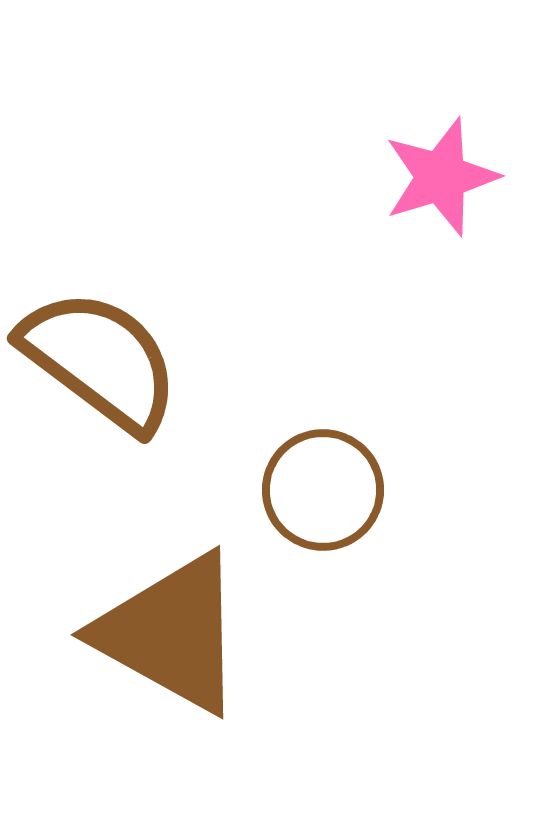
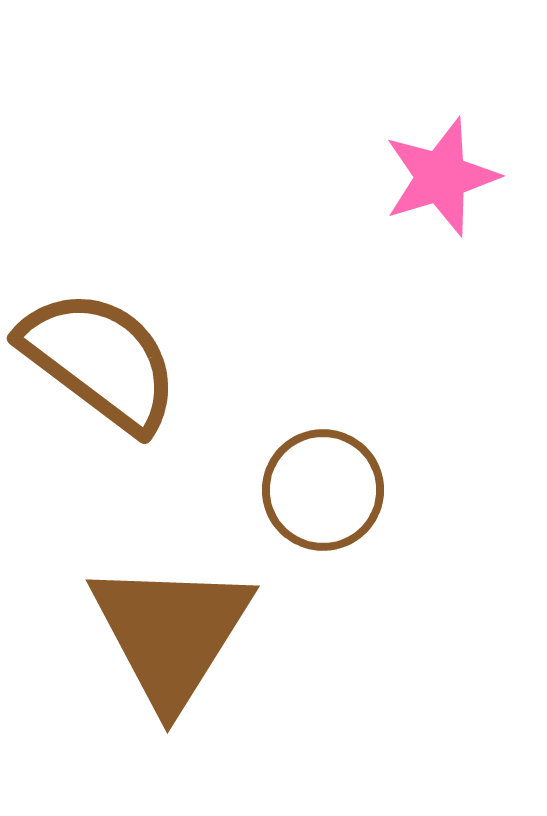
brown triangle: rotated 33 degrees clockwise
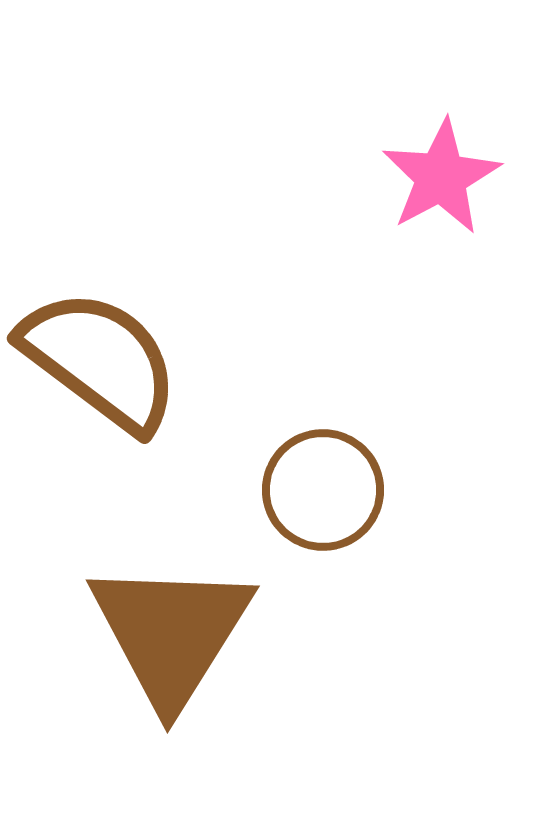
pink star: rotated 11 degrees counterclockwise
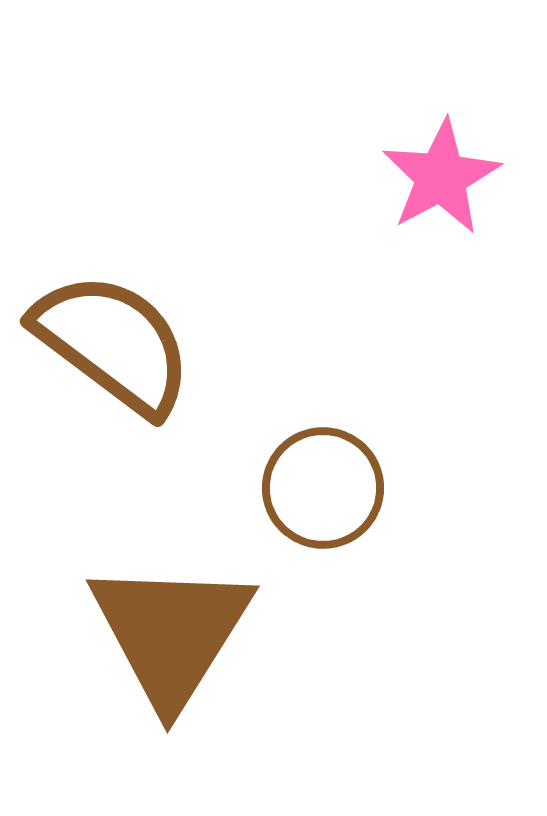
brown semicircle: moved 13 px right, 17 px up
brown circle: moved 2 px up
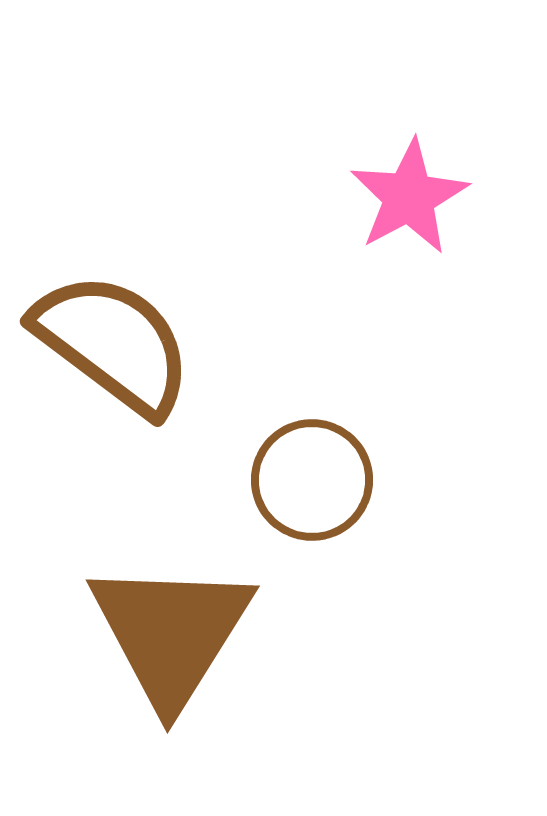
pink star: moved 32 px left, 20 px down
brown circle: moved 11 px left, 8 px up
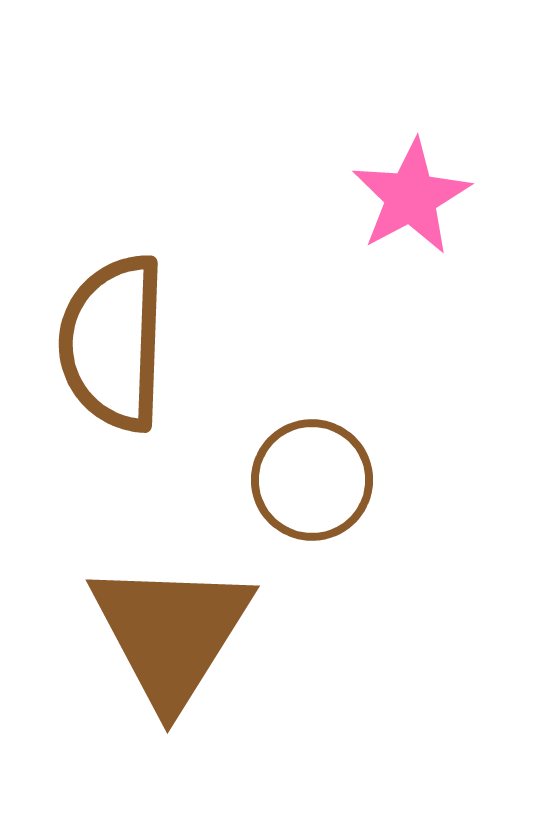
pink star: moved 2 px right
brown semicircle: rotated 125 degrees counterclockwise
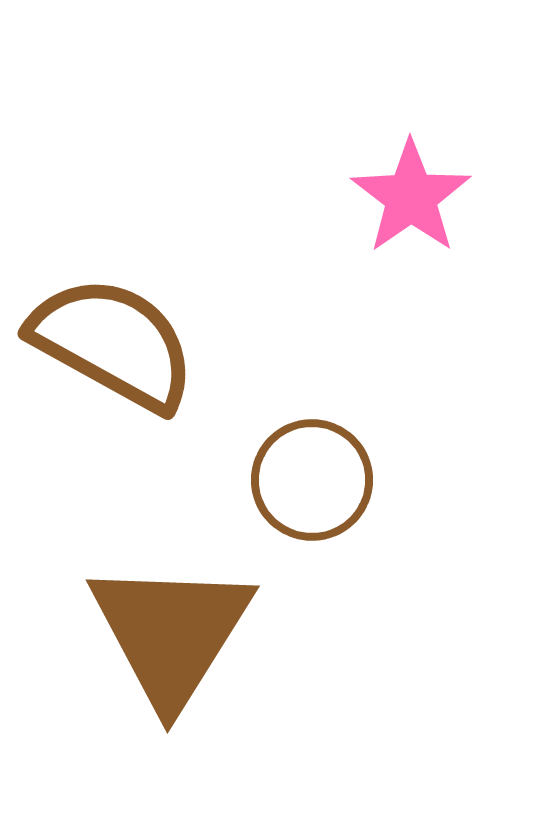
pink star: rotated 7 degrees counterclockwise
brown semicircle: rotated 117 degrees clockwise
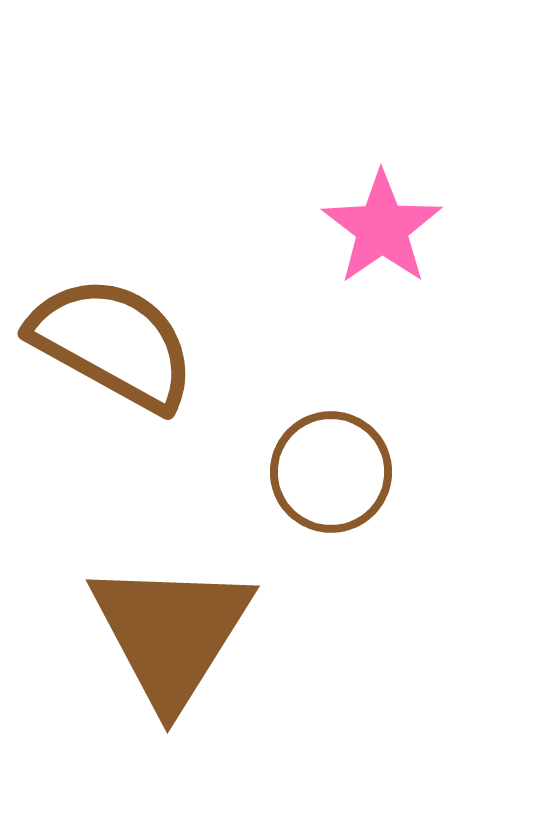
pink star: moved 29 px left, 31 px down
brown circle: moved 19 px right, 8 px up
